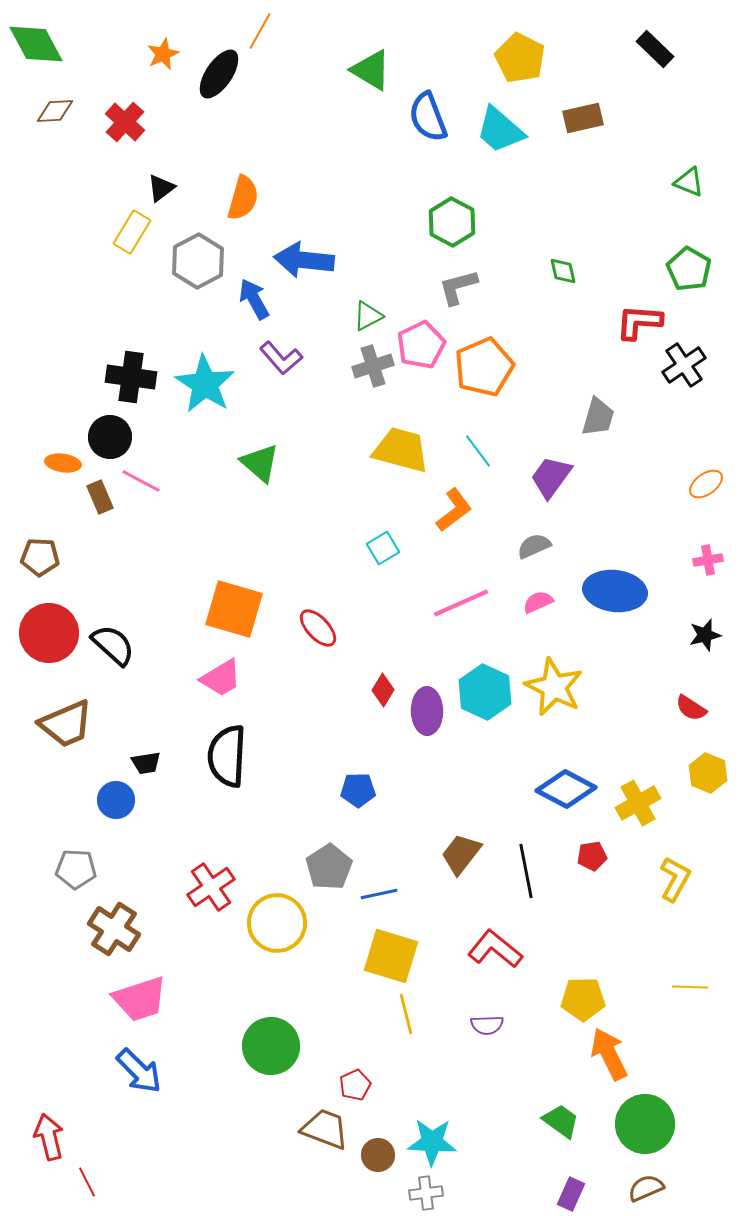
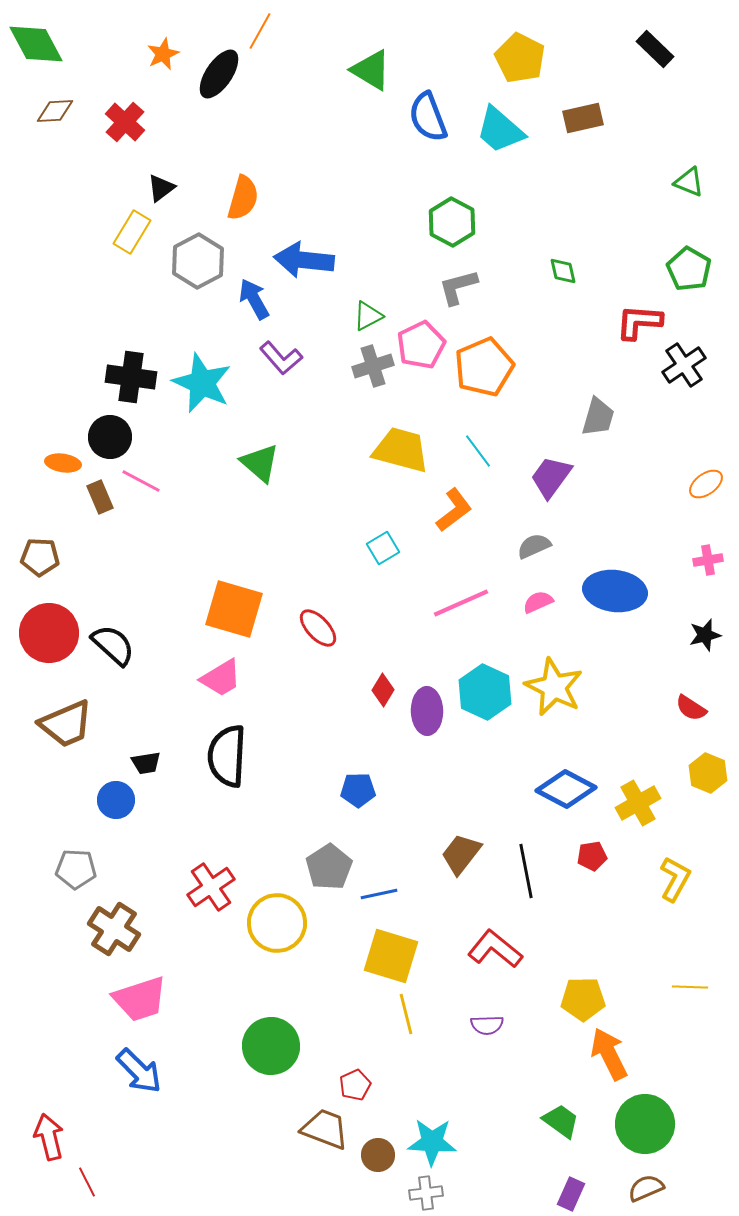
cyan star at (205, 384): moved 3 px left, 1 px up; rotated 8 degrees counterclockwise
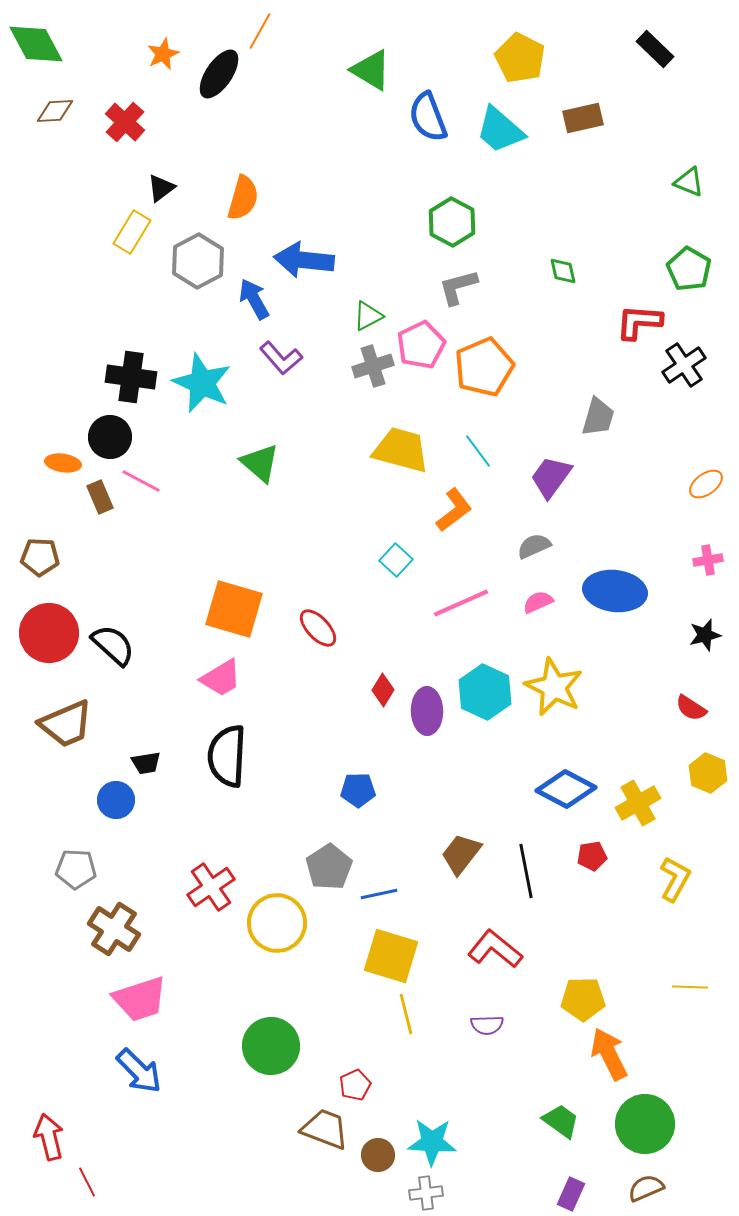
cyan square at (383, 548): moved 13 px right, 12 px down; rotated 16 degrees counterclockwise
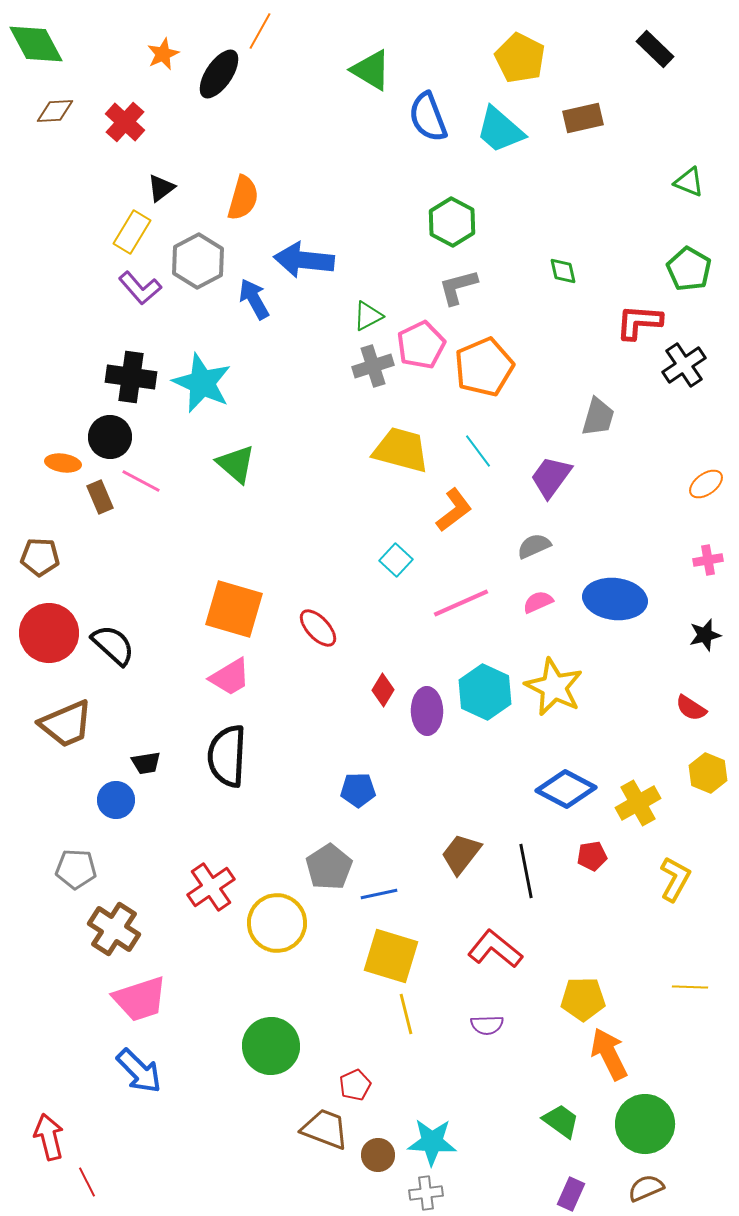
purple L-shape at (281, 358): moved 141 px left, 70 px up
green triangle at (260, 463): moved 24 px left, 1 px down
blue ellipse at (615, 591): moved 8 px down
pink trapezoid at (221, 678): moved 9 px right, 1 px up
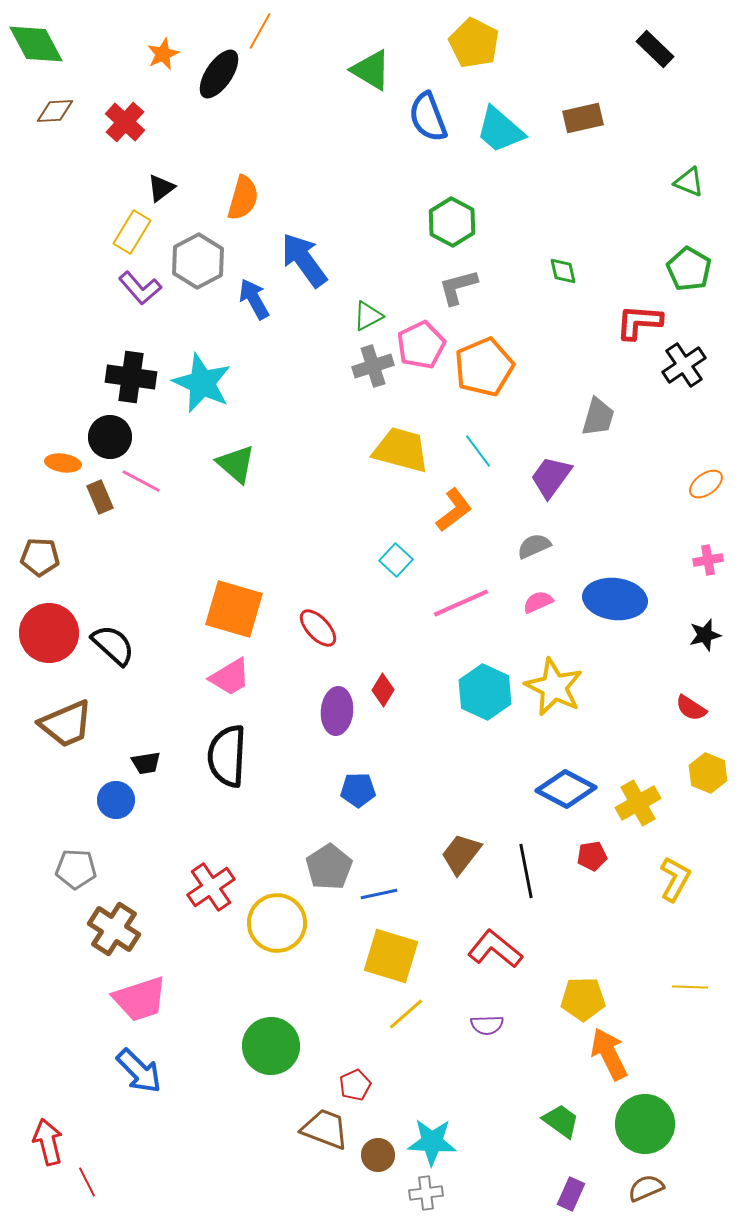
yellow pentagon at (520, 58): moved 46 px left, 15 px up
blue arrow at (304, 260): rotated 48 degrees clockwise
purple ellipse at (427, 711): moved 90 px left; rotated 6 degrees clockwise
yellow line at (406, 1014): rotated 63 degrees clockwise
red arrow at (49, 1137): moved 1 px left, 5 px down
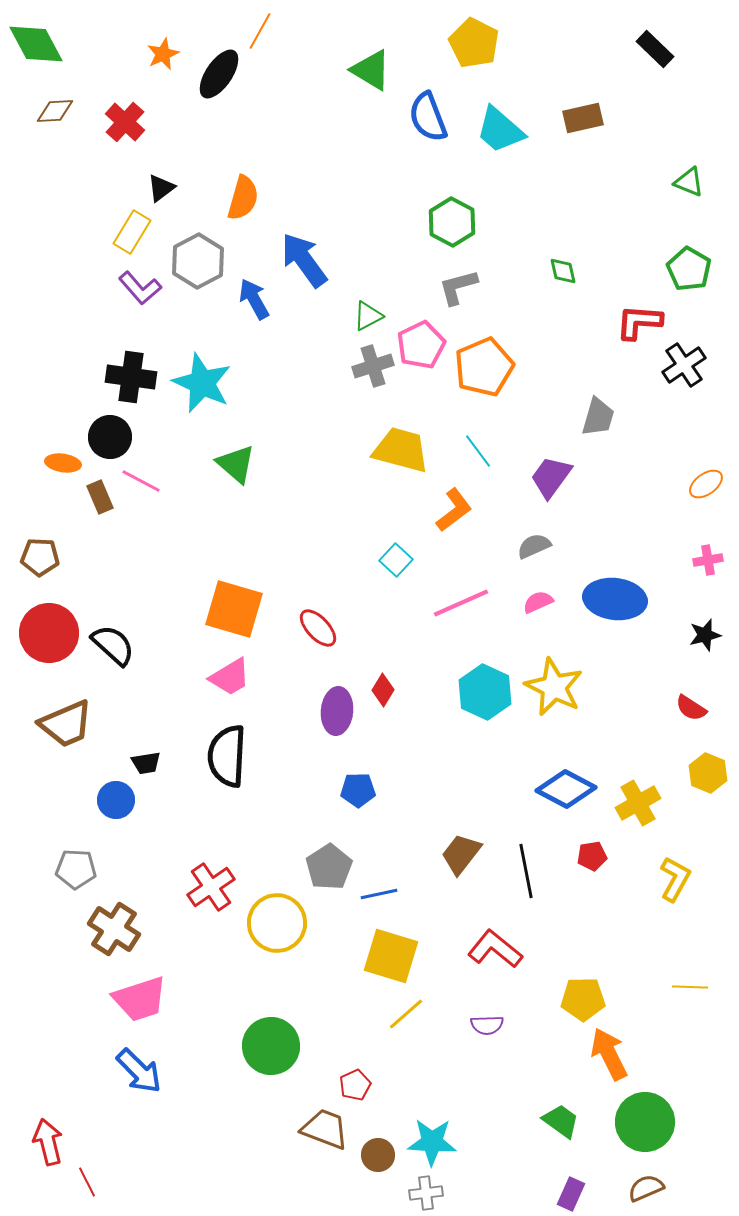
green circle at (645, 1124): moved 2 px up
